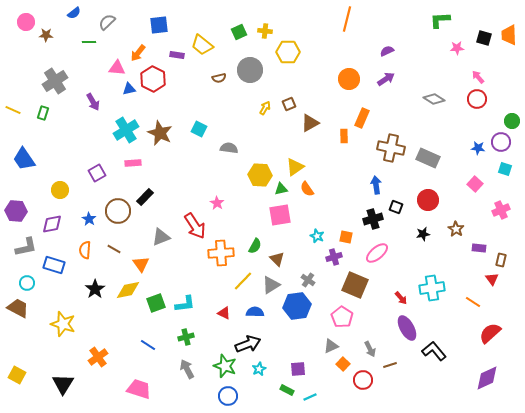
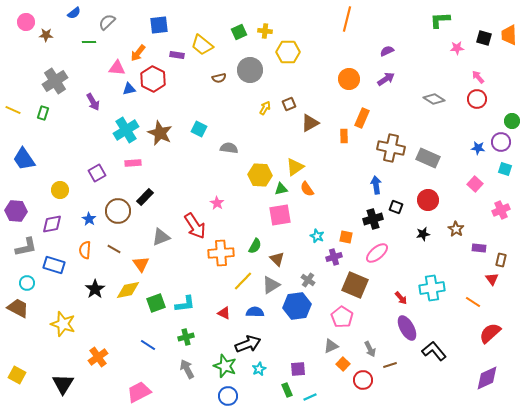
pink trapezoid at (139, 389): moved 3 px down; rotated 45 degrees counterclockwise
green rectangle at (287, 390): rotated 40 degrees clockwise
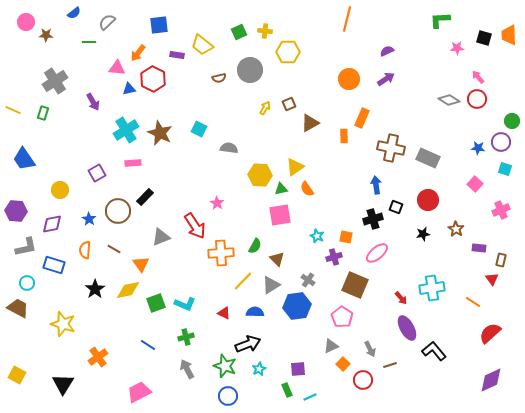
gray diamond at (434, 99): moved 15 px right, 1 px down
cyan L-shape at (185, 304): rotated 30 degrees clockwise
purple diamond at (487, 378): moved 4 px right, 2 px down
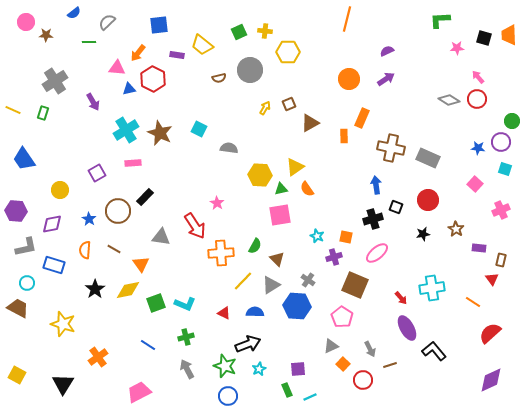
gray triangle at (161, 237): rotated 30 degrees clockwise
blue hexagon at (297, 306): rotated 12 degrees clockwise
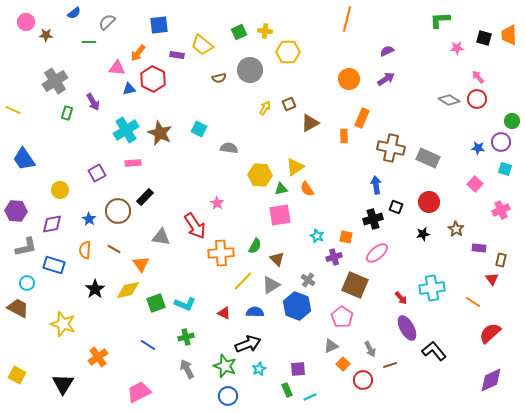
green rectangle at (43, 113): moved 24 px right
red circle at (428, 200): moved 1 px right, 2 px down
blue hexagon at (297, 306): rotated 16 degrees clockwise
